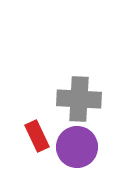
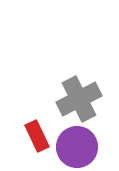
gray cross: rotated 30 degrees counterclockwise
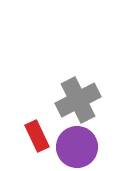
gray cross: moved 1 px left, 1 px down
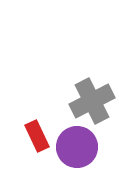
gray cross: moved 14 px right, 1 px down
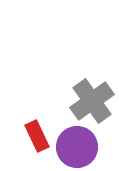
gray cross: rotated 9 degrees counterclockwise
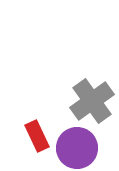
purple circle: moved 1 px down
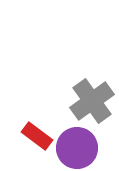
red rectangle: rotated 28 degrees counterclockwise
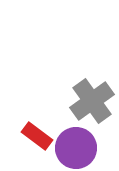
purple circle: moved 1 px left
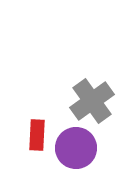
red rectangle: moved 1 px up; rotated 56 degrees clockwise
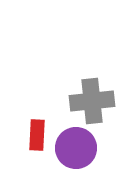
gray cross: rotated 30 degrees clockwise
